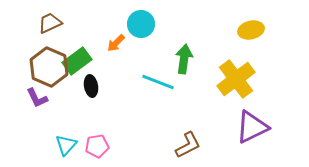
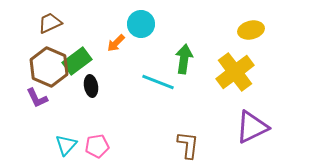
yellow cross: moved 1 px left, 7 px up
brown L-shape: rotated 56 degrees counterclockwise
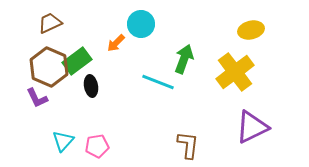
green arrow: rotated 12 degrees clockwise
cyan triangle: moved 3 px left, 4 px up
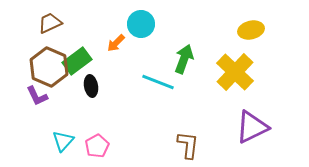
yellow cross: rotated 9 degrees counterclockwise
purple L-shape: moved 2 px up
pink pentagon: rotated 20 degrees counterclockwise
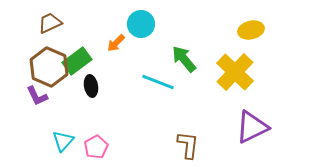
green arrow: rotated 60 degrees counterclockwise
pink pentagon: moved 1 px left, 1 px down
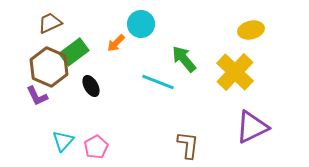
green rectangle: moved 3 px left, 9 px up
black ellipse: rotated 20 degrees counterclockwise
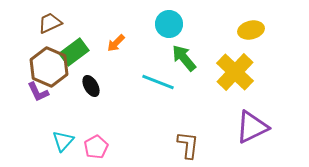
cyan circle: moved 28 px right
green arrow: moved 1 px up
purple L-shape: moved 1 px right, 4 px up
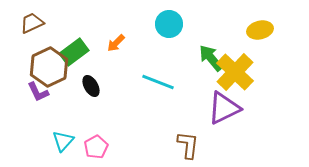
brown trapezoid: moved 18 px left
yellow ellipse: moved 9 px right
green arrow: moved 27 px right
brown hexagon: rotated 12 degrees clockwise
purple triangle: moved 28 px left, 19 px up
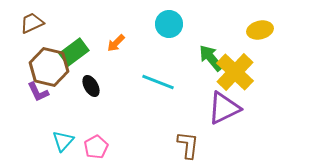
brown hexagon: rotated 21 degrees counterclockwise
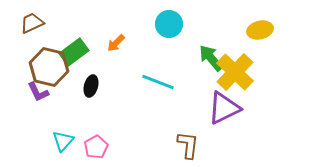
black ellipse: rotated 45 degrees clockwise
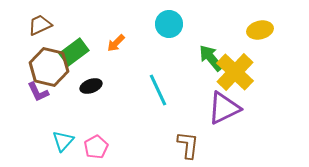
brown trapezoid: moved 8 px right, 2 px down
cyan line: moved 8 px down; rotated 44 degrees clockwise
black ellipse: rotated 55 degrees clockwise
